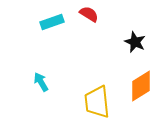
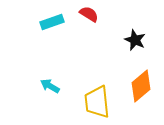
black star: moved 2 px up
cyan arrow: moved 9 px right, 4 px down; rotated 30 degrees counterclockwise
orange diamond: rotated 8 degrees counterclockwise
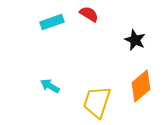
yellow trapezoid: rotated 24 degrees clockwise
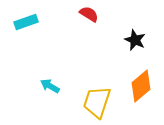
cyan rectangle: moved 26 px left
